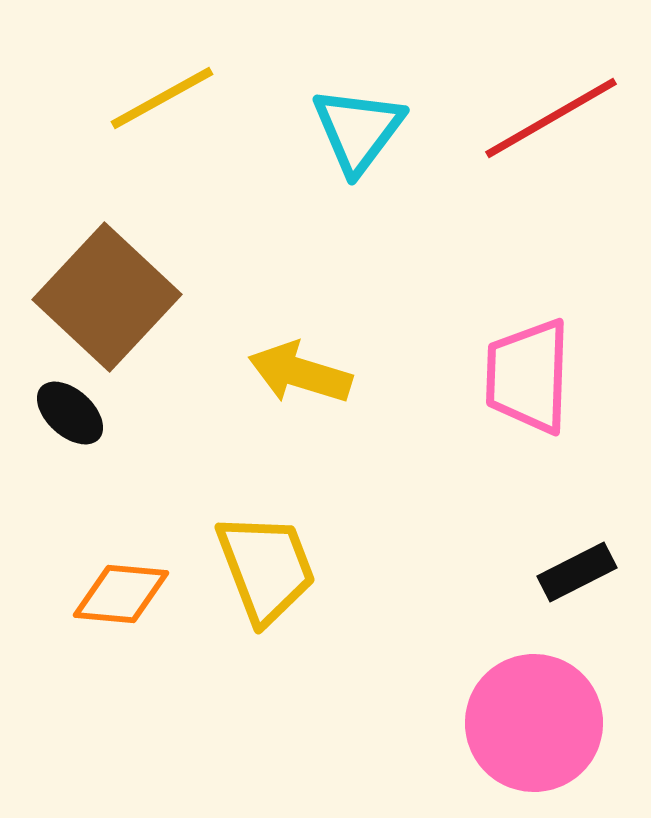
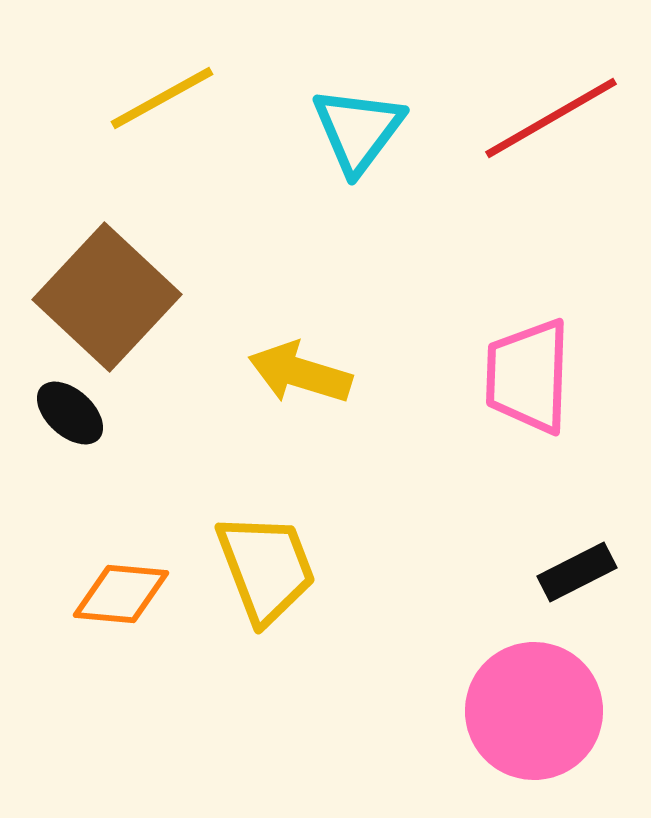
pink circle: moved 12 px up
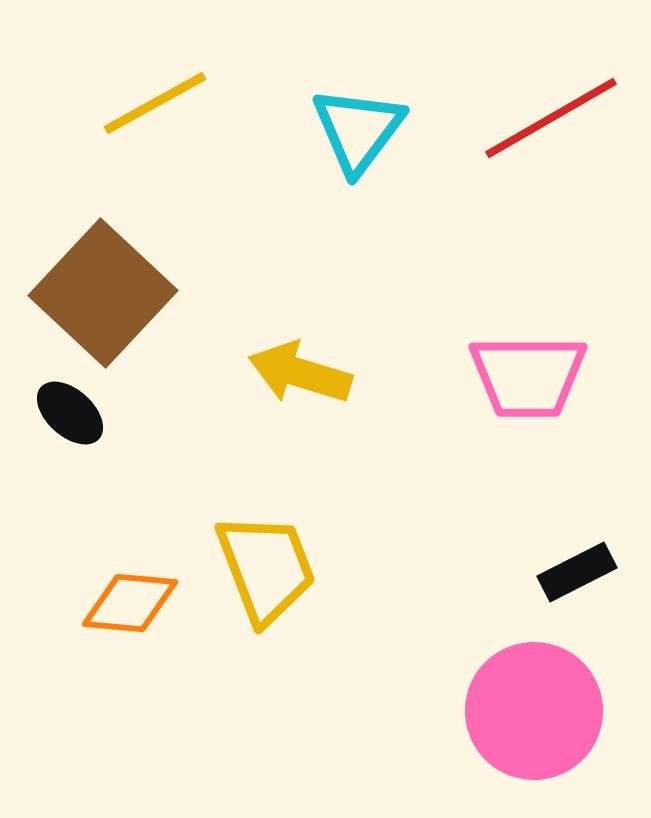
yellow line: moved 7 px left, 5 px down
brown square: moved 4 px left, 4 px up
pink trapezoid: rotated 92 degrees counterclockwise
orange diamond: moved 9 px right, 9 px down
